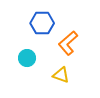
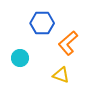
cyan circle: moved 7 px left
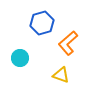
blue hexagon: rotated 15 degrees counterclockwise
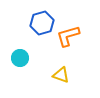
orange L-shape: moved 7 px up; rotated 25 degrees clockwise
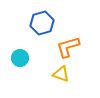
orange L-shape: moved 11 px down
yellow triangle: moved 1 px up
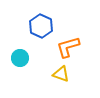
blue hexagon: moved 1 px left, 3 px down; rotated 20 degrees counterclockwise
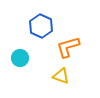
yellow triangle: moved 2 px down
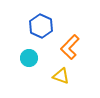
orange L-shape: moved 2 px right; rotated 30 degrees counterclockwise
cyan circle: moved 9 px right
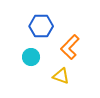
blue hexagon: rotated 25 degrees counterclockwise
cyan circle: moved 2 px right, 1 px up
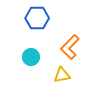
blue hexagon: moved 4 px left, 8 px up
yellow triangle: moved 1 px right, 1 px up; rotated 30 degrees counterclockwise
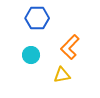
cyan circle: moved 2 px up
